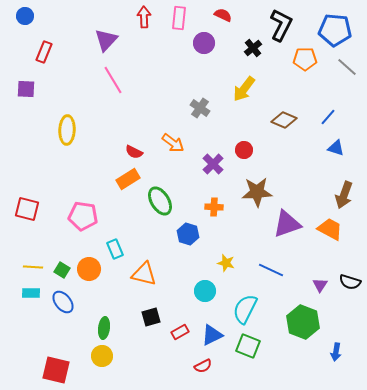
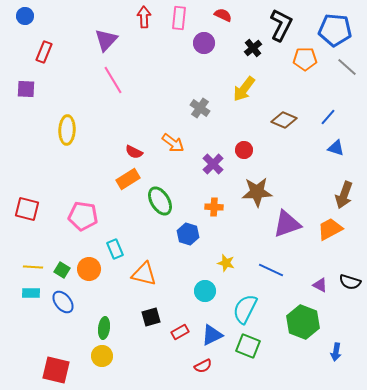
orange trapezoid at (330, 229): rotated 56 degrees counterclockwise
purple triangle at (320, 285): rotated 35 degrees counterclockwise
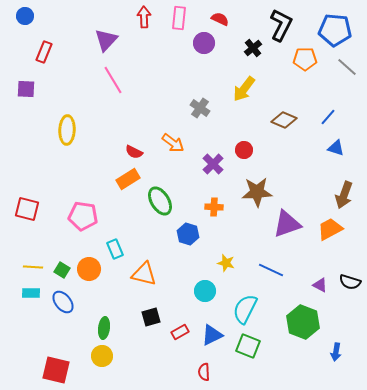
red semicircle at (223, 15): moved 3 px left, 4 px down
red semicircle at (203, 366): moved 1 px right, 6 px down; rotated 114 degrees clockwise
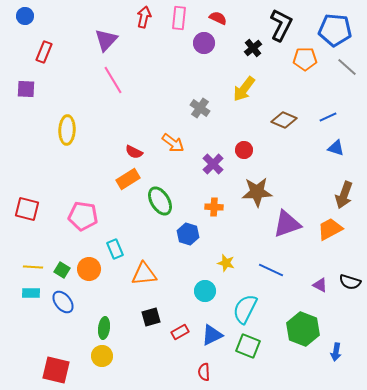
red arrow at (144, 17): rotated 15 degrees clockwise
red semicircle at (220, 19): moved 2 px left, 1 px up
blue line at (328, 117): rotated 24 degrees clockwise
orange triangle at (144, 274): rotated 20 degrees counterclockwise
green hexagon at (303, 322): moved 7 px down
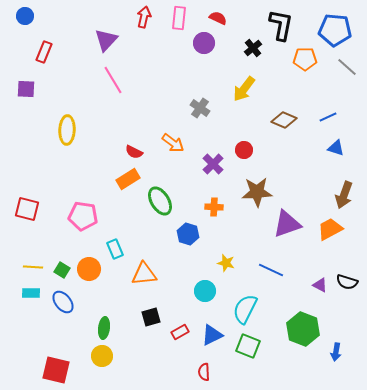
black L-shape at (281, 25): rotated 16 degrees counterclockwise
black semicircle at (350, 282): moved 3 px left
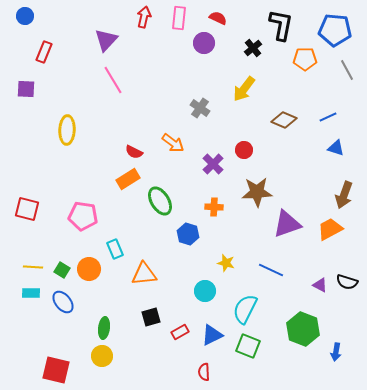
gray line at (347, 67): moved 3 px down; rotated 20 degrees clockwise
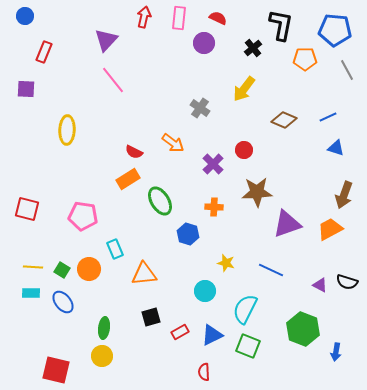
pink line at (113, 80): rotated 8 degrees counterclockwise
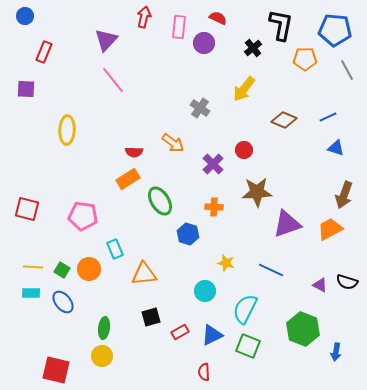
pink rectangle at (179, 18): moved 9 px down
red semicircle at (134, 152): rotated 24 degrees counterclockwise
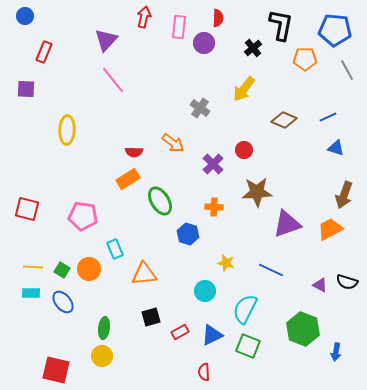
red semicircle at (218, 18): rotated 66 degrees clockwise
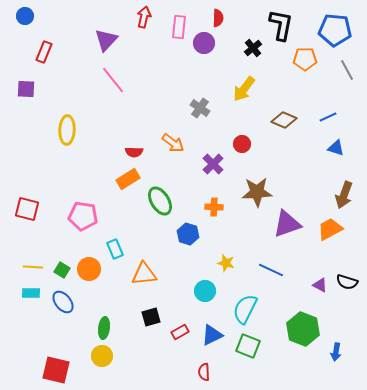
red circle at (244, 150): moved 2 px left, 6 px up
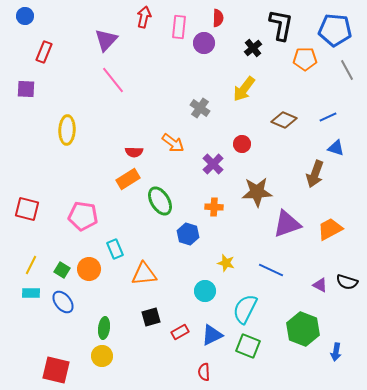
brown arrow at (344, 195): moved 29 px left, 21 px up
yellow line at (33, 267): moved 2 px left, 2 px up; rotated 66 degrees counterclockwise
